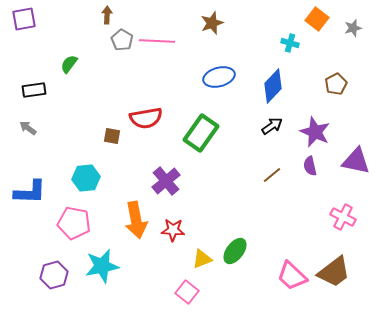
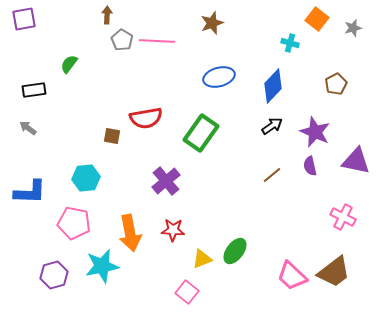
orange arrow: moved 6 px left, 13 px down
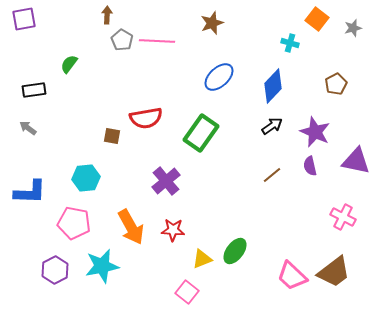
blue ellipse: rotated 28 degrees counterclockwise
orange arrow: moved 1 px right, 6 px up; rotated 18 degrees counterclockwise
purple hexagon: moved 1 px right, 5 px up; rotated 12 degrees counterclockwise
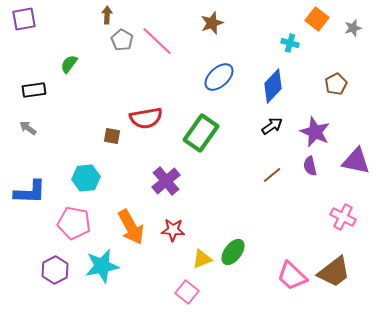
pink line: rotated 40 degrees clockwise
green ellipse: moved 2 px left, 1 px down
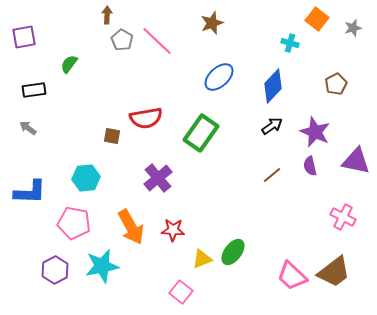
purple square: moved 18 px down
purple cross: moved 8 px left, 3 px up
pink square: moved 6 px left
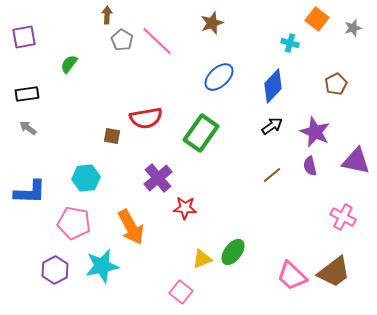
black rectangle: moved 7 px left, 4 px down
red star: moved 12 px right, 22 px up
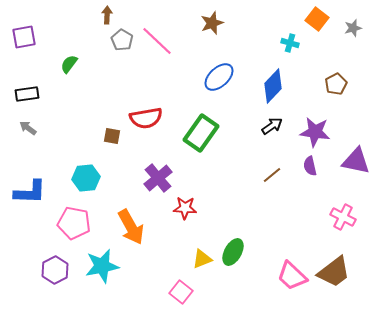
purple star: rotated 16 degrees counterclockwise
green ellipse: rotated 8 degrees counterclockwise
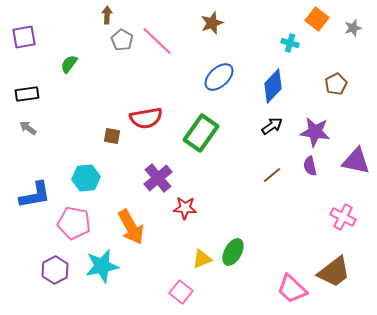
blue L-shape: moved 5 px right, 3 px down; rotated 12 degrees counterclockwise
pink trapezoid: moved 13 px down
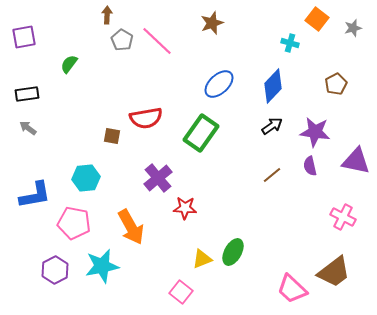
blue ellipse: moved 7 px down
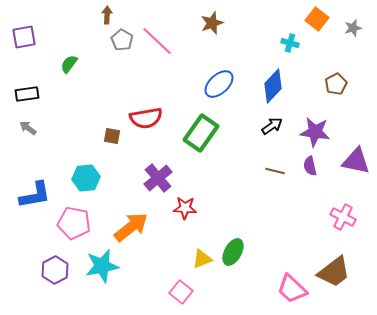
brown line: moved 3 px right, 4 px up; rotated 54 degrees clockwise
orange arrow: rotated 99 degrees counterclockwise
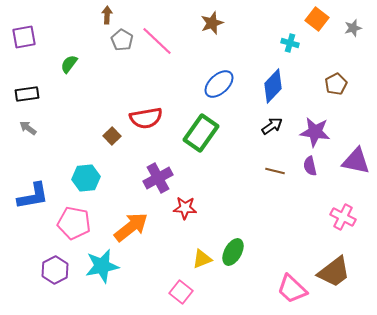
brown square: rotated 36 degrees clockwise
purple cross: rotated 12 degrees clockwise
blue L-shape: moved 2 px left, 1 px down
